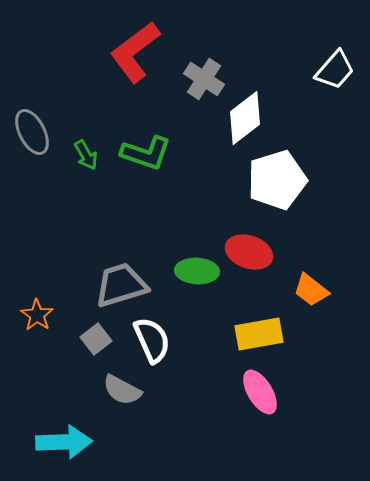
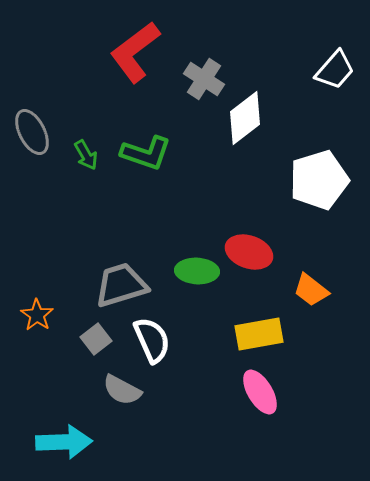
white pentagon: moved 42 px right
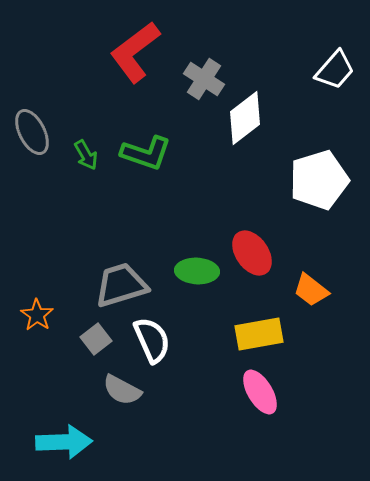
red ellipse: moved 3 px right, 1 px down; rotated 36 degrees clockwise
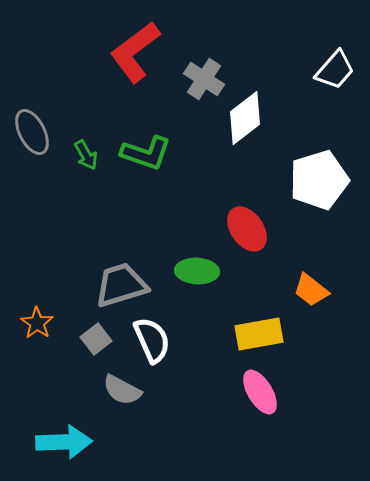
red ellipse: moved 5 px left, 24 px up
orange star: moved 8 px down
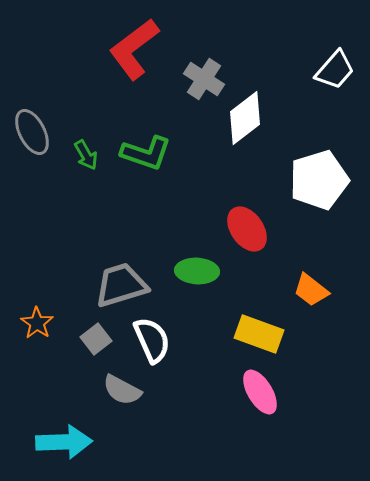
red L-shape: moved 1 px left, 3 px up
yellow rectangle: rotated 30 degrees clockwise
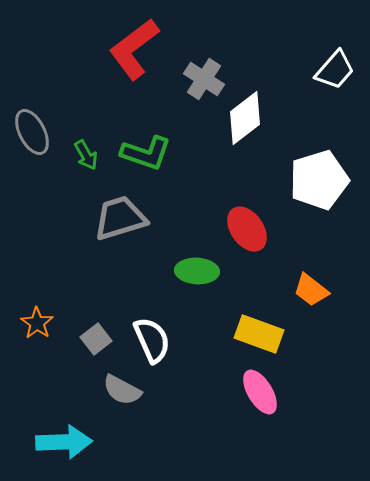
gray trapezoid: moved 1 px left, 67 px up
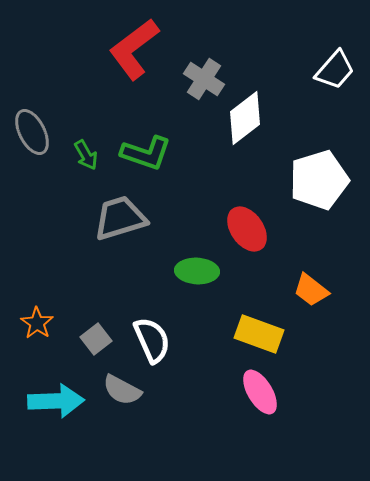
cyan arrow: moved 8 px left, 41 px up
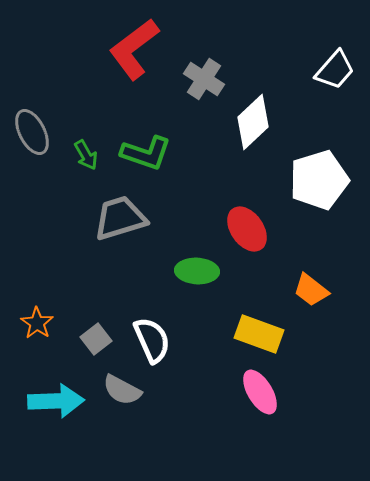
white diamond: moved 8 px right, 4 px down; rotated 6 degrees counterclockwise
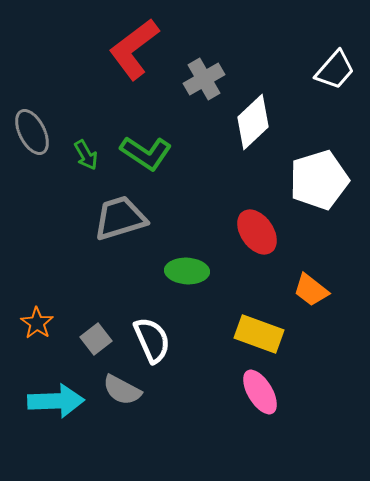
gray cross: rotated 27 degrees clockwise
green L-shape: rotated 15 degrees clockwise
red ellipse: moved 10 px right, 3 px down
green ellipse: moved 10 px left
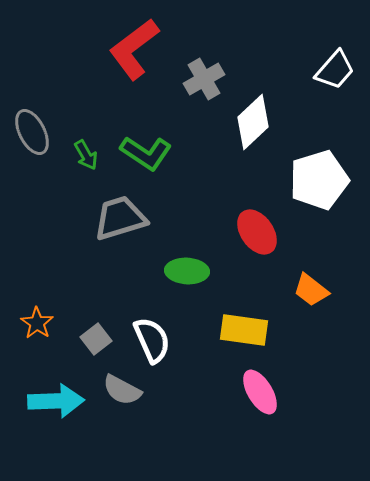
yellow rectangle: moved 15 px left, 4 px up; rotated 12 degrees counterclockwise
